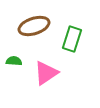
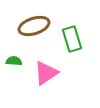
green rectangle: rotated 35 degrees counterclockwise
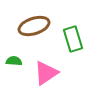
green rectangle: moved 1 px right
